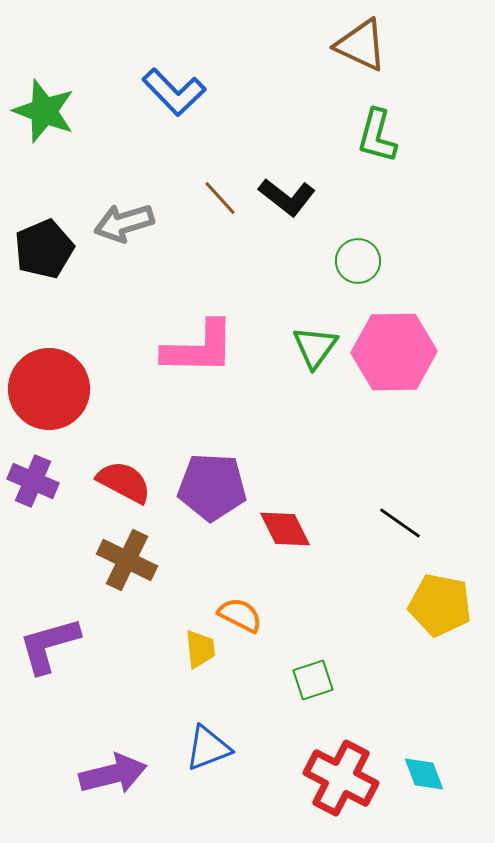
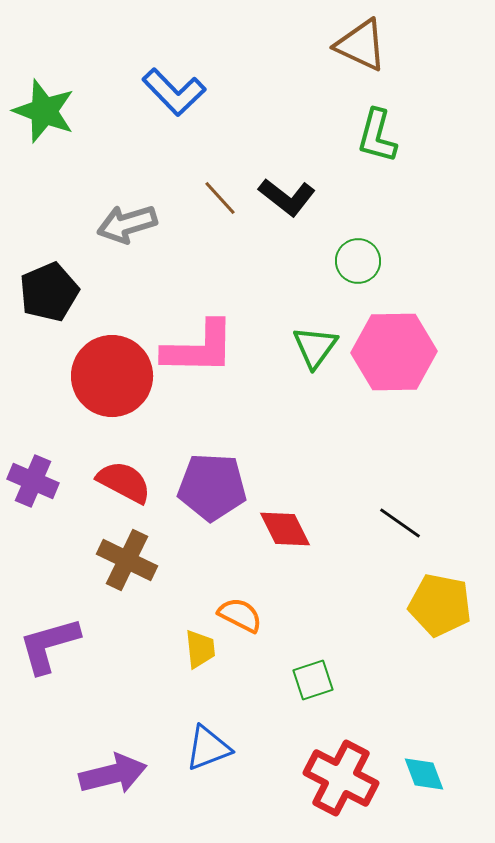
gray arrow: moved 3 px right, 1 px down
black pentagon: moved 5 px right, 43 px down
red circle: moved 63 px right, 13 px up
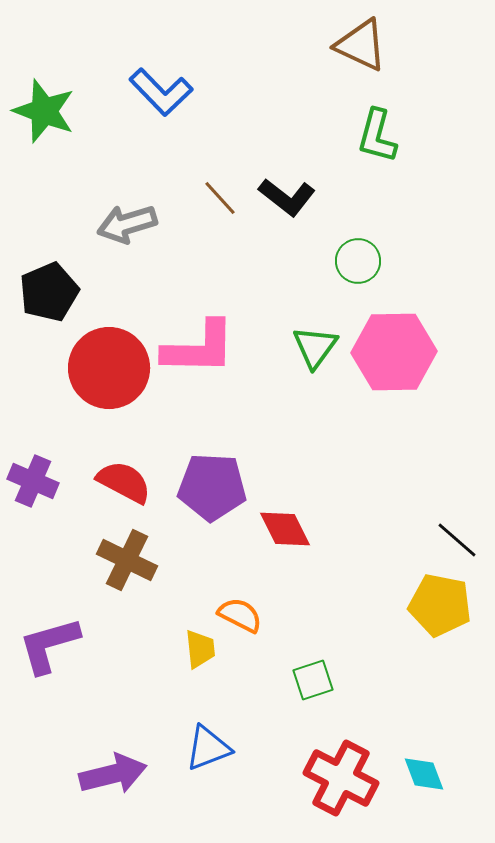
blue L-shape: moved 13 px left
red circle: moved 3 px left, 8 px up
black line: moved 57 px right, 17 px down; rotated 6 degrees clockwise
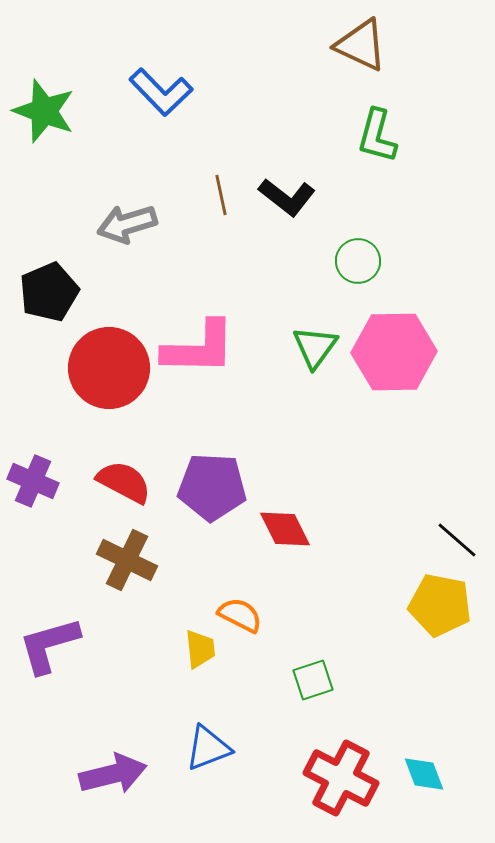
brown line: moved 1 px right, 3 px up; rotated 30 degrees clockwise
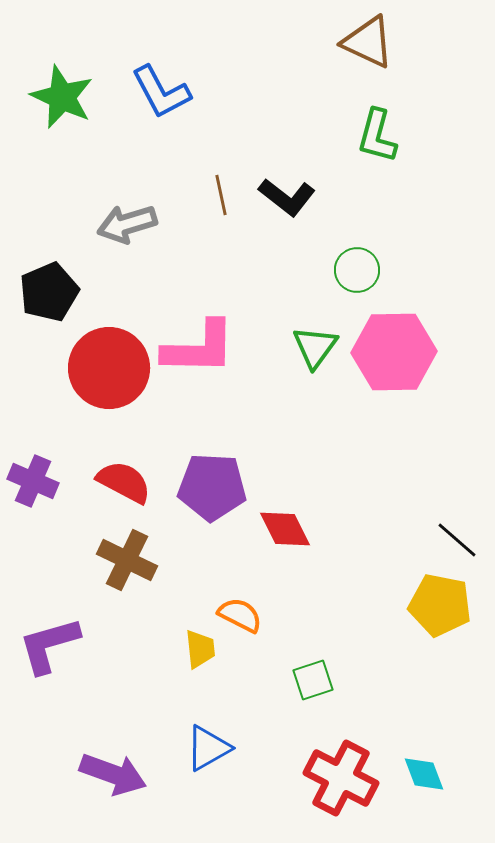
brown triangle: moved 7 px right, 3 px up
blue L-shape: rotated 16 degrees clockwise
green star: moved 18 px right, 14 px up; rotated 4 degrees clockwise
green circle: moved 1 px left, 9 px down
blue triangle: rotated 9 degrees counterclockwise
purple arrow: rotated 34 degrees clockwise
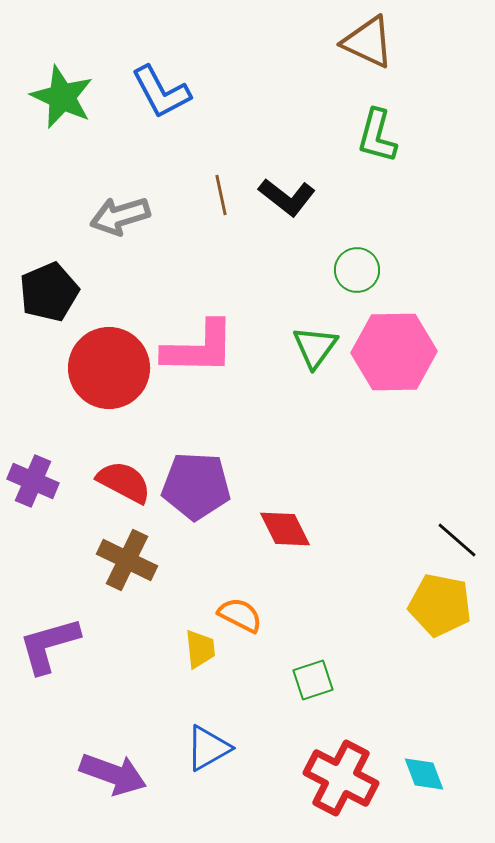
gray arrow: moved 7 px left, 8 px up
purple pentagon: moved 16 px left, 1 px up
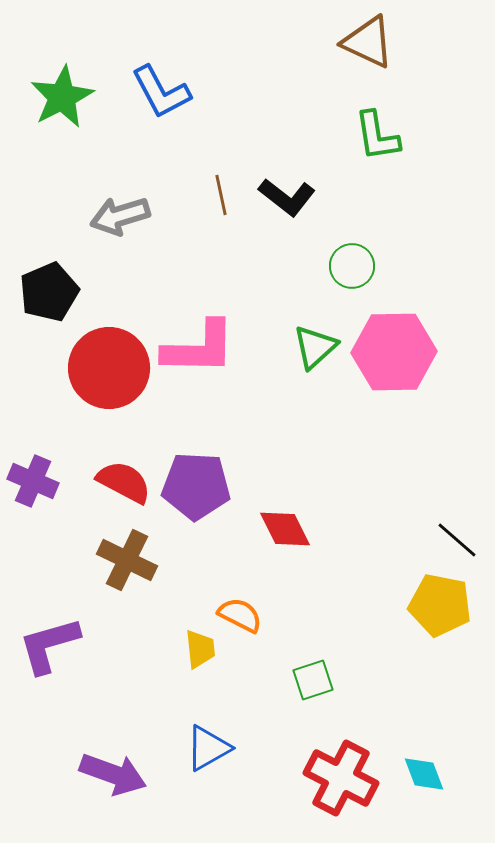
green star: rotated 20 degrees clockwise
green L-shape: rotated 24 degrees counterclockwise
green circle: moved 5 px left, 4 px up
green triangle: rotated 12 degrees clockwise
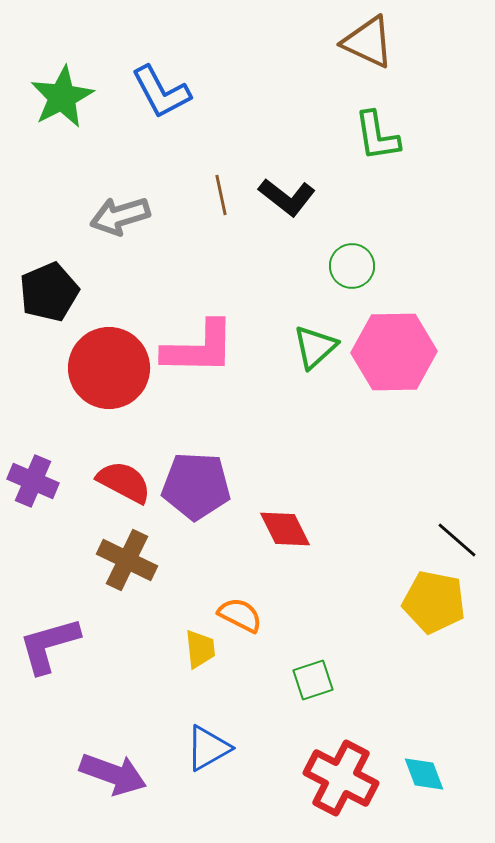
yellow pentagon: moved 6 px left, 3 px up
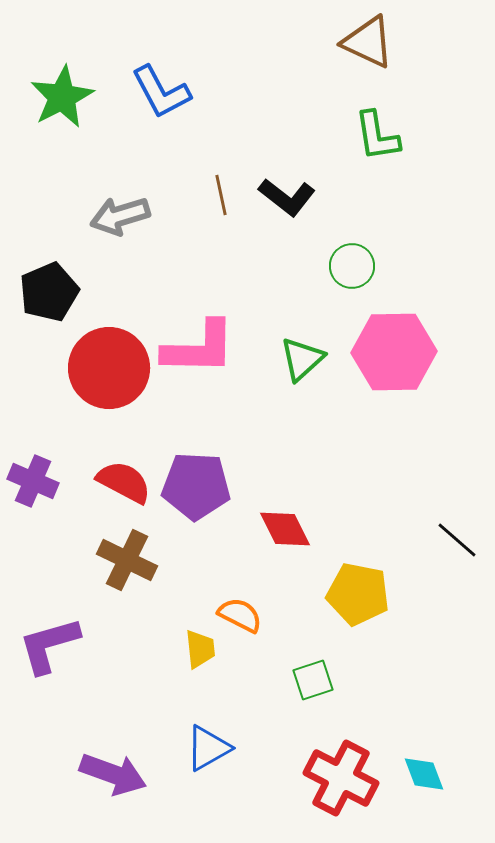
green triangle: moved 13 px left, 12 px down
yellow pentagon: moved 76 px left, 8 px up
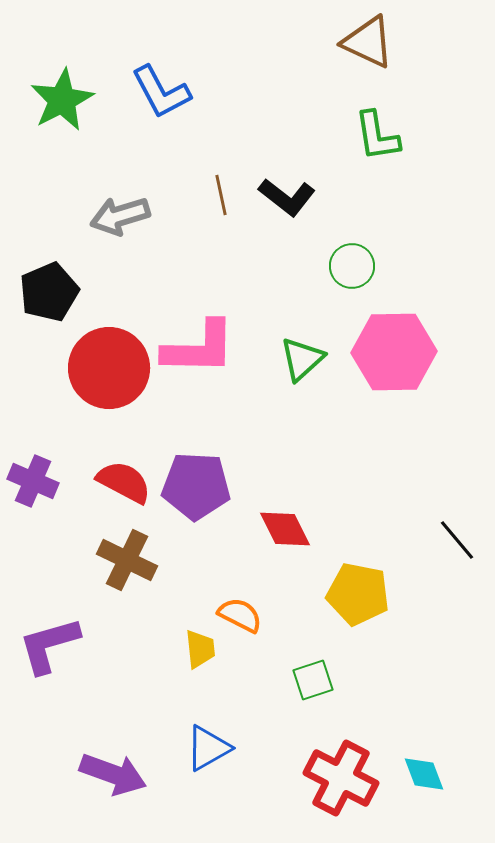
green star: moved 3 px down
black line: rotated 9 degrees clockwise
